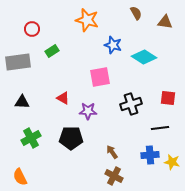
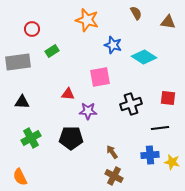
brown triangle: moved 3 px right
red triangle: moved 5 px right, 4 px up; rotated 24 degrees counterclockwise
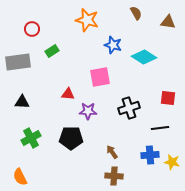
black cross: moved 2 px left, 4 px down
brown cross: rotated 24 degrees counterclockwise
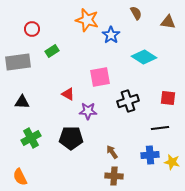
blue star: moved 2 px left, 10 px up; rotated 18 degrees clockwise
red triangle: rotated 24 degrees clockwise
black cross: moved 1 px left, 7 px up
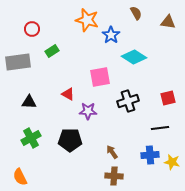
cyan diamond: moved 10 px left
red square: rotated 21 degrees counterclockwise
black triangle: moved 7 px right
black pentagon: moved 1 px left, 2 px down
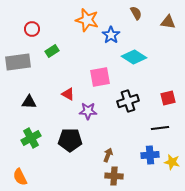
brown arrow: moved 4 px left, 3 px down; rotated 56 degrees clockwise
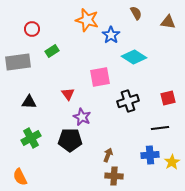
red triangle: rotated 24 degrees clockwise
purple star: moved 6 px left, 6 px down; rotated 24 degrees clockwise
yellow star: rotated 28 degrees clockwise
